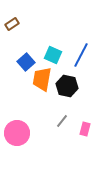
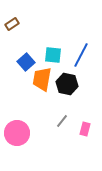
cyan square: rotated 18 degrees counterclockwise
black hexagon: moved 2 px up
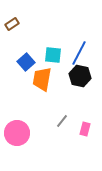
blue line: moved 2 px left, 2 px up
black hexagon: moved 13 px right, 8 px up
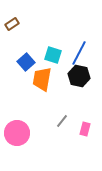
cyan square: rotated 12 degrees clockwise
black hexagon: moved 1 px left
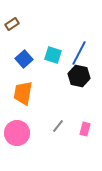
blue square: moved 2 px left, 3 px up
orange trapezoid: moved 19 px left, 14 px down
gray line: moved 4 px left, 5 px down
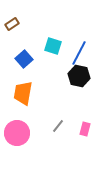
cyan square: moved 9 px up
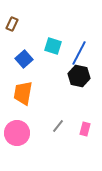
brown rectangle: rotated 32 degrees counterclockwise
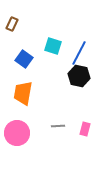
blue square: rotated 12 degrees counterclockwise
gray line: rotated 48 degrees clockwise
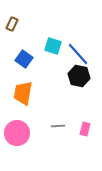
blue line: moved 1 px left, 1 px down; rotated 70 degrees counterclockwise
